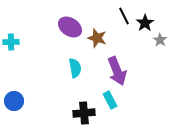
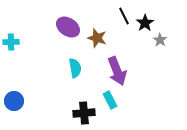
purple ellipse: moved 2 px left
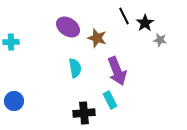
gray star: rotated 24 degrees counterclockwise
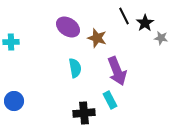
gray star: moved 1 px right, 2 px up
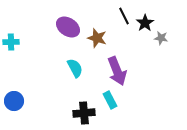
cyan semicircle: rotated 18 degrees counterclockwise
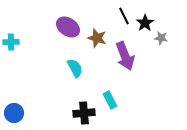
purple arrow: moved 8 px right, 15 px up
blue circle: moved 12 px down
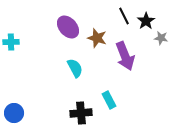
black star: moved 1 px right, 2 px up
purple ellipse: rotated 15 degrees clockwise
cyan rectangle: moved 1 px left
black cross: moved 3 px left
